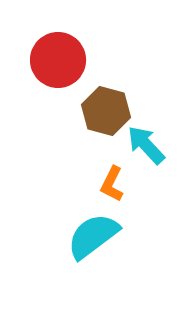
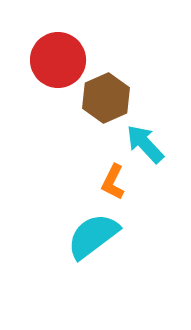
brown hexagon: moved 13 px up; rotated 21 degrees clockwise
cyan arrow: moved 1 px left, 1 px up
orange L-shape: moved 1 px right, 2 px up
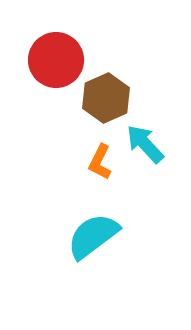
red circle: moved 2 px left
orange L-shape: moved 13 px left, 20 px up
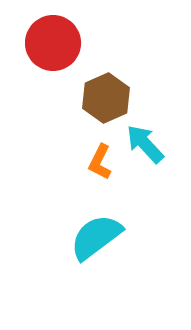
red circle: moved 3 px left, 17 px up
cyan semicircle: moved 3 px right, 1 px down
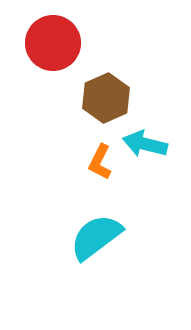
cyan arrow: rotated 33 degrees counterclockwise
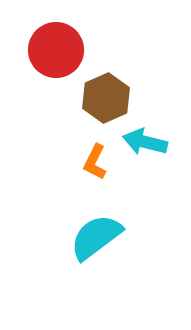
red circle: moved 3 px right, 7 px down
cyan arrow: moved 2 px up
orange L-shape: moved 5 px left
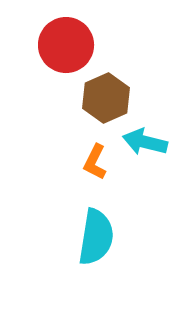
red circle: moved 10 px right, 5 px up
cyan semicircle: rotated 136 degrees clockwise
